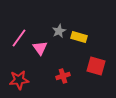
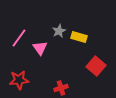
red square: rotated 24 degrees clockwise
red cross: moved 2 px left, 12 px down
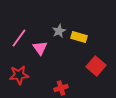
red star: moved 5 px up
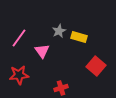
pink triangle: moved 2 px right, 3 px down
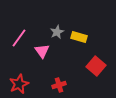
gray star: moved 2 px left, 1 px down
red star: moved 9 px down; rotated 18 degrees counterclockwise
red cross: moved 2 px left, 3 px up
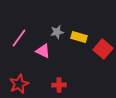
gray star: rotated 16 degrees clockwise
pink triangle: moved 1 px right; rotated 28 degrees counterclockwise
red square: moved 7 px right, 17 px up
red cross: rotated 16 degrees clockwise
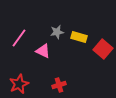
red cross: rotated 16 degrees counterclockwise
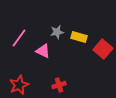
red star: moved 1 px down
